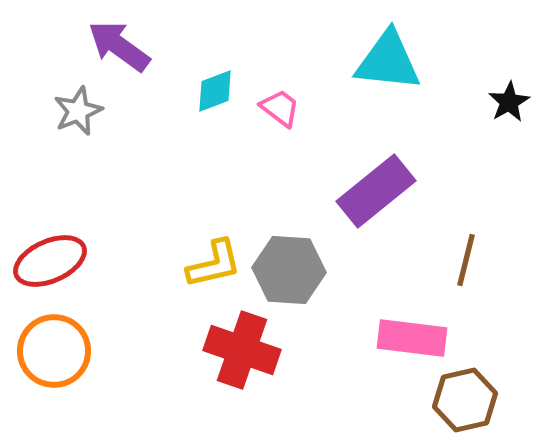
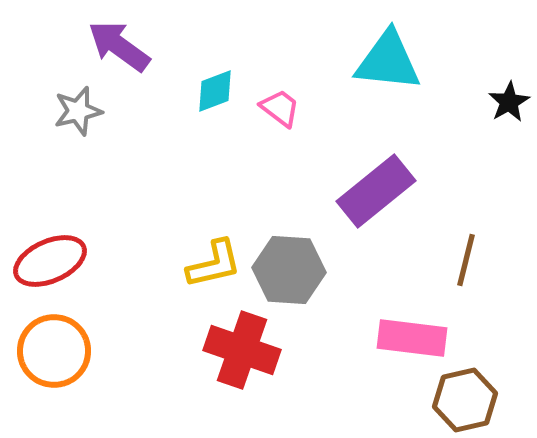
gray star: rotated 9 degrees clockwise
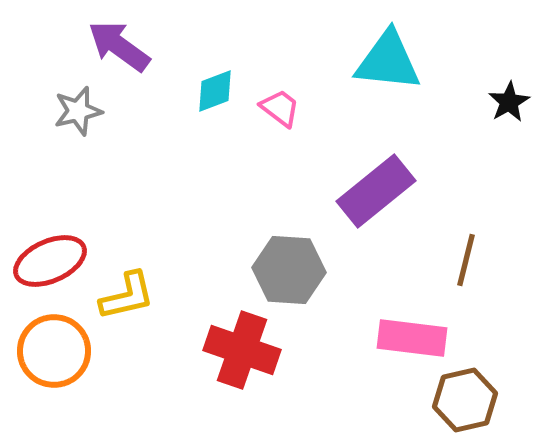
yellow L-shape: moved 87 px left, 32 px down
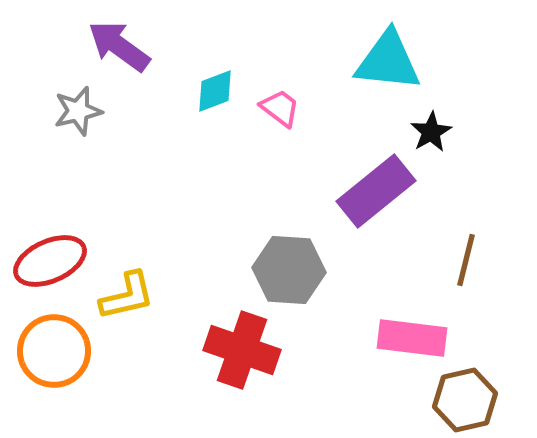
black star: moved 78 px left, 30 px down
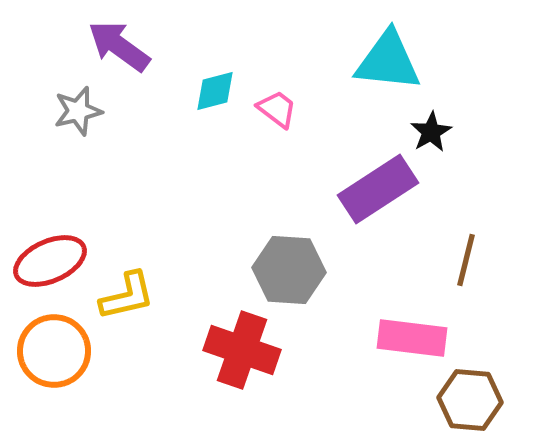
cyan diamond: rotated 6 degrees clockwise
pink trapezoid: moved 3 px left, 1 px down
purple rectangle: moved 2 px right, 2 px up; rotated 6 degrees clockwise
brown hexagon: moved 5 px right; rotated 18 degrees clockwise
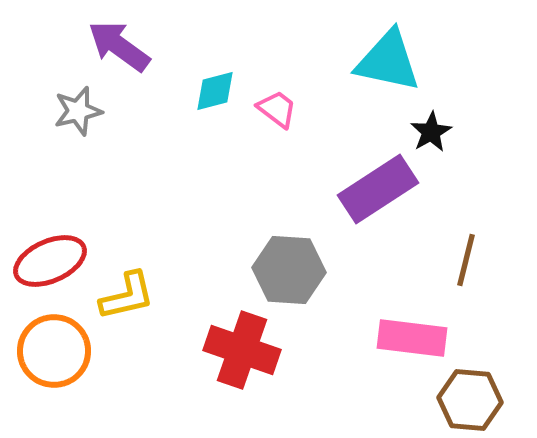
cyan triangle: rotated 6 degrees clockwise
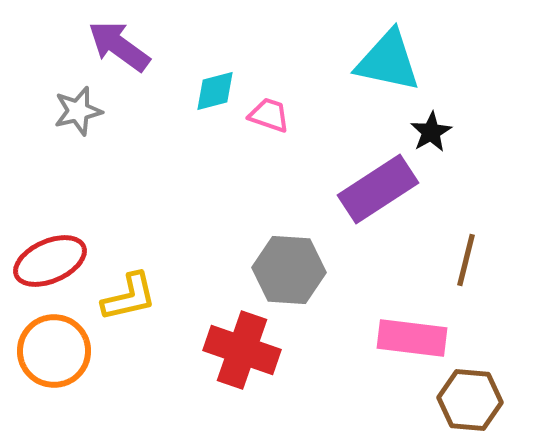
pink trapezoid: moved 8 px left, 6 px down; rotated 18 degrees counterclockwise
yellow L-shape: moved 2 px right, 1 px down
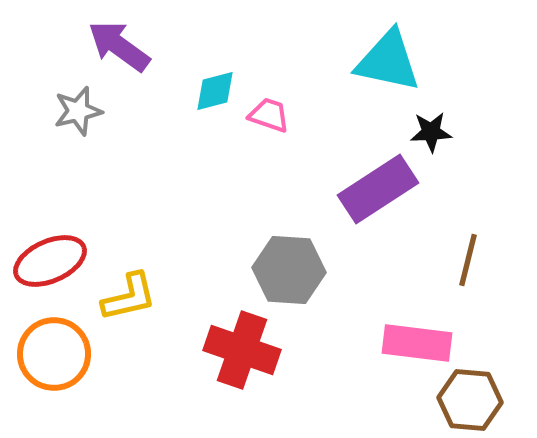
black star: rotated 27 degrees clockwise
brown line: moved 2 px right
pink rectangle: moved 5 px right, 5 px down
orange circle: moved 3 px down
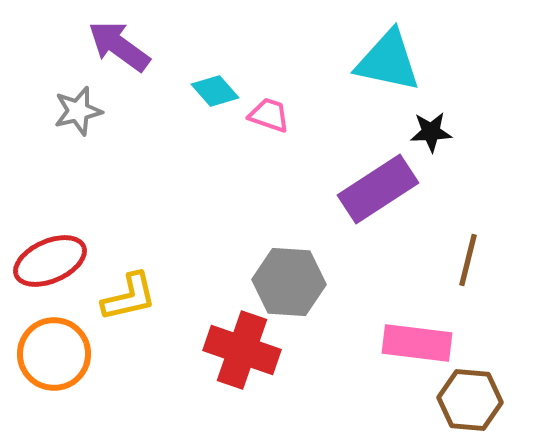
cyan diamond: rotated 63 degrees clockwise
gray hexagon: moved 12 px down
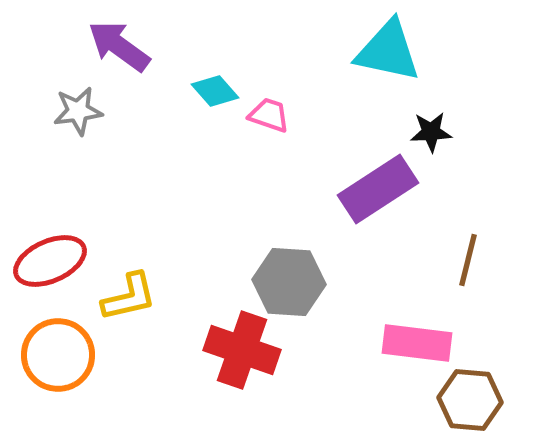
cyan triangle: moved 10 px up
gray star: rotated 6 degrees clockwise
orange circle: moved 4 px right, 1 px down
